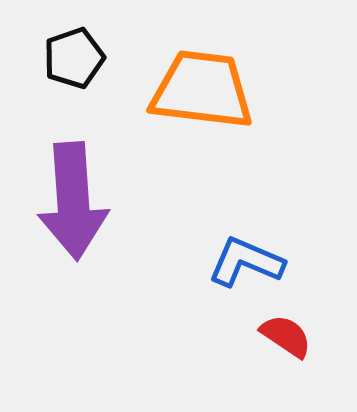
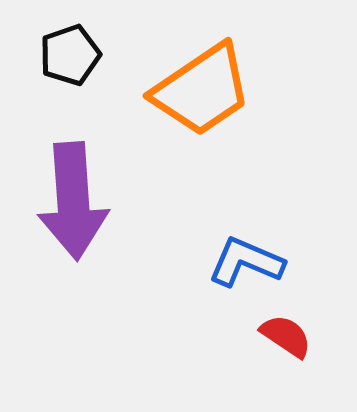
black pentagon: moved 4 px left, 3 px up
orange trapezoid: rotated 139 degrees clockwise
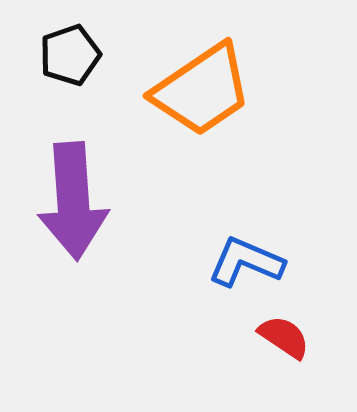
red semicircle: moved 2 px left, 1 px down
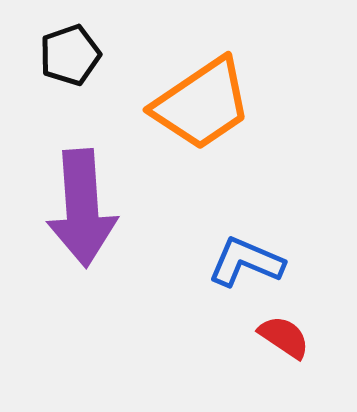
orange trapezoid: moved 14 px down
purple arrow: moved 9 px right, 7 px down
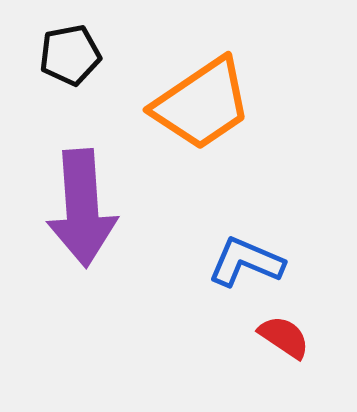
black pentagon: rotated 8 degrees clockwise
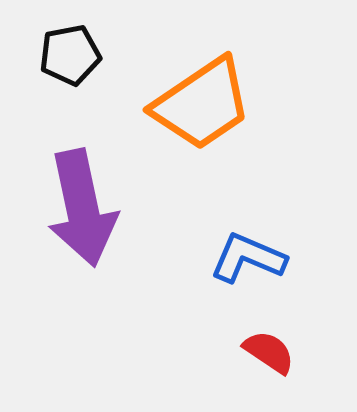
purple arrow: rotated 8 degrees counterclockwise
blue L-shape: moved 2 px right, 4 px up
red semicircle: moved 15 px left, 15 px down
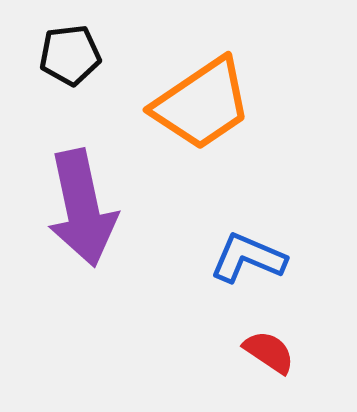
black pentagon: rotated 4 degrees clockwise
